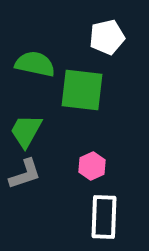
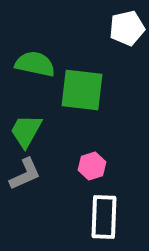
white pentagon: moved 20 px right, 9 px up
pink hexagon: rotated 8 degrees clockwise
gray L-shape: rotated 6 degrees counterclockwise
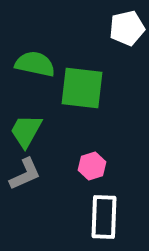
green square: moved 2 px up
